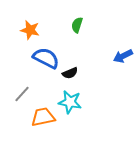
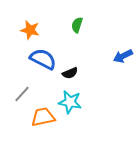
blue semicircle: moved 3 px left, 1 px down
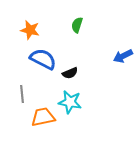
gray line: rotated 48 degrees counterclockwise
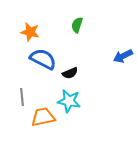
orange star: moved 2 px down
gray line: moved 3 px down
cyan star: moved 1 px left, 1 px up
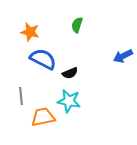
gray line: moved 1 px left, 1 px up
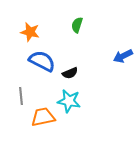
blue semicircle: moved 1 px left, 2 px down
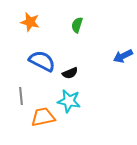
orange star: moved 10 px up
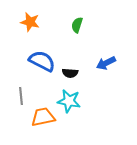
blue arrow: moved 17 px left, 7 px down
black semicircle: rotated 28 degrees clockwise
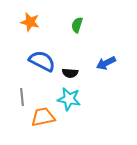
gray line: moved 1 px right, 1 px down
cyan star: moved 2 px up
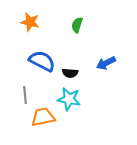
gray line: moved 3 px right, 2 px up
